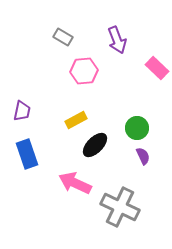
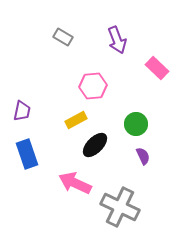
pink hexagon: moved 9 px right, 15 px down
green circle: moved 1 px left, 4 px up
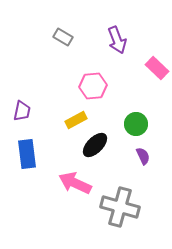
blue rectangle: rotated 12 degrees clockwise
gray cross: rotated 9 degrees counterclockwise
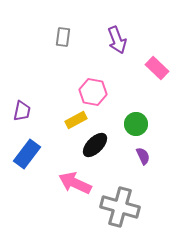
gray rectangle: rotated 66 degrees clockwise
pink hexagon: moved 6 px down; rotated 16 degrees clockwise
blue rectangle: rotated 44 degrees clockwise
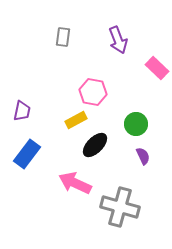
purple arrow: moved 1 px right
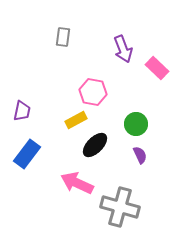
purple arrow: moved 5 px right, 9 px down
purple semicircle: moved 3 px left, 1 px up
pink arrow: moved 2 px right
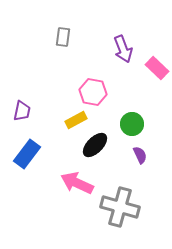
green circle: moved 4 px left
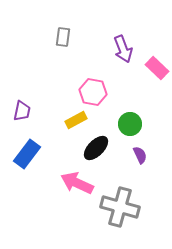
green circle: moved 2 px left
black ellipse: moved 1 px right, 3 px down
